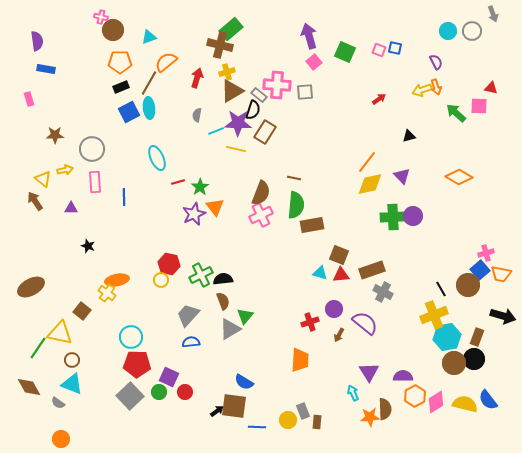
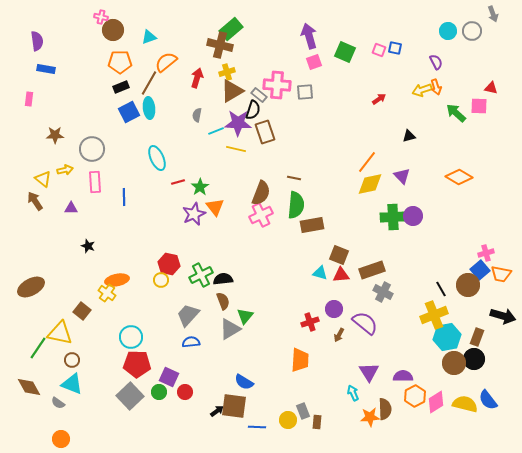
pink square at (314, 62): rotated 21 degrees clockwise
pink rectangle at (29, 99): rotated 24 degrees clockwise
brown rectangle at (265, 132): rotated 50 degrees counterclockwise
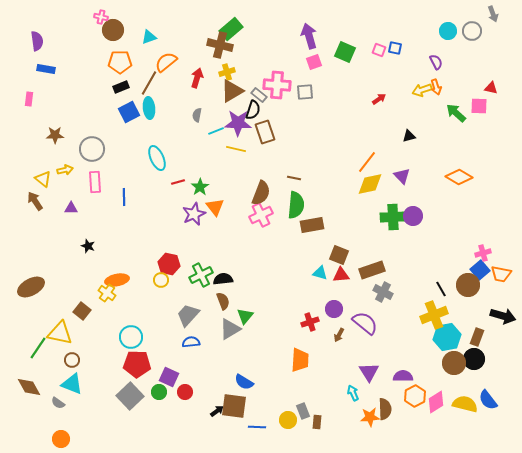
pink cross at (486, 253): moved 3 px left
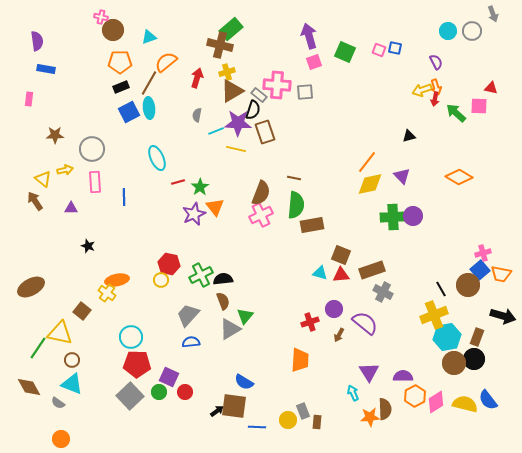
red arrow at (379, 99): moved 56 px right; rotated 136 degrees clockwise
brown square at (339, 255): moved 2 px right
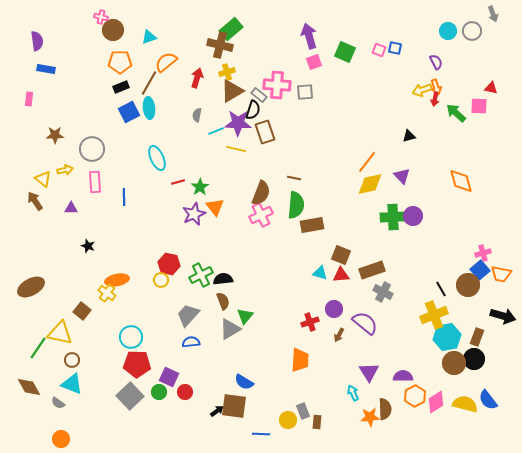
orange diamond at (459, 177): moved 2 px right, 4 px down; rotated 44 degrees clockwise
blue line at (257, 427): moved 4 px right, 7 px down
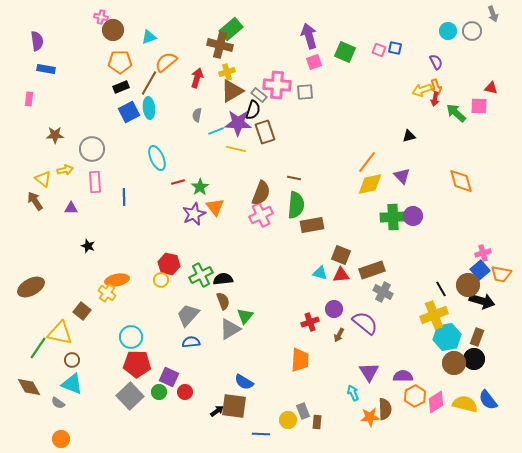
black arrow at (503, 316): moved 21 px left, 15 px up
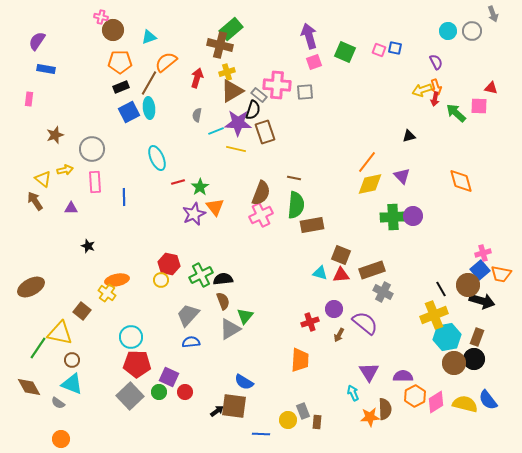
purple semicircle at (37, 41): rotated 138 degrees counterclockwise
brown star at (55, 135): rotated 18 degrees counterclockwise
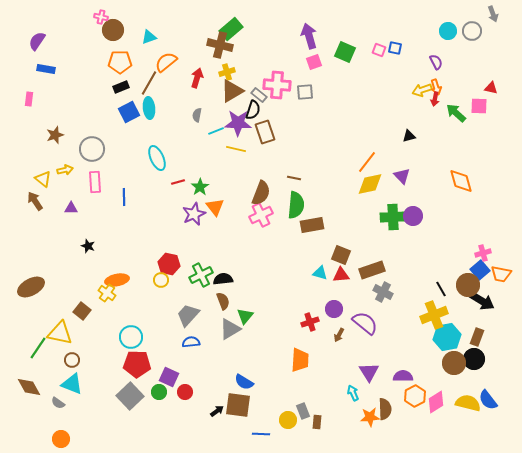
black arrow at (482, 301): rotated 15 degrees clockwise
yellow semicircle at (465, 404): moved 3 px right, 1 px up
brown square at (234, 406): moved 4 px right, 1 px up
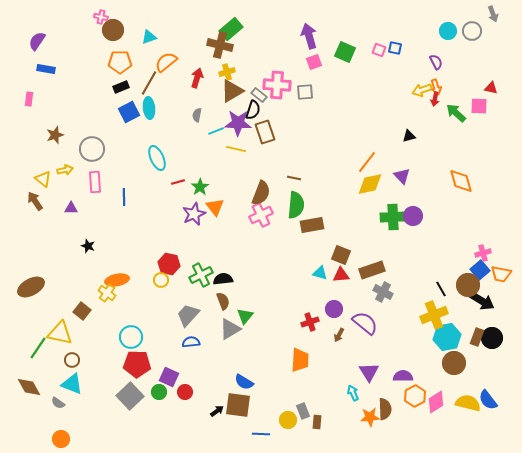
black circle at (474, 359): moved 18 px right, 21 px up
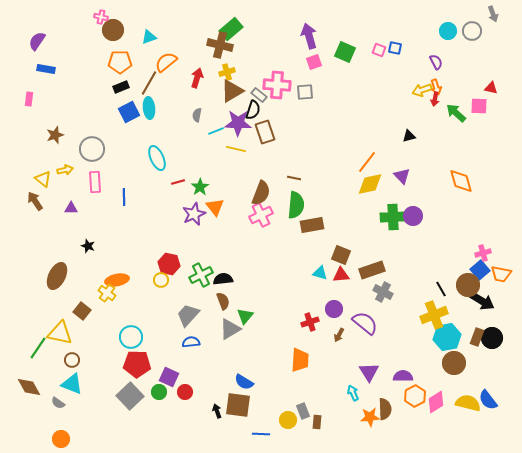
brown ellipse at (31, 287): moved 26 px right, 11 px up; rotated 36 degrees counterclockwise
black arrow at (217, 411): rotated 72 degrees counterclockwise
